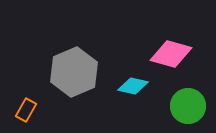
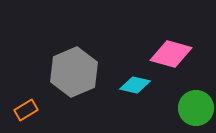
cyan diamond: moved 2 px right, 1 px up
green circle: moved 8 px right, 2 px down
orange rectangle: rotated 30 degrees clockwise
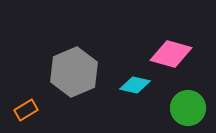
green circle: moved 8 px left
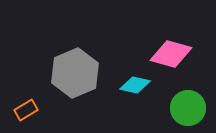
gray hexagon: moved 1 px right, 1 px down
